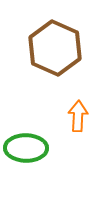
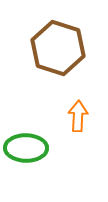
brown hexagon: moved 3 px right; rotated 6 degrees counterclockwise
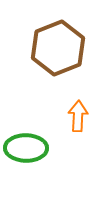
brown hexagon: rotated 20 degrees clockwise
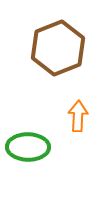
green ellipse: moved 2 px right, 1 px up
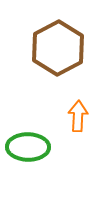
brown hexagon: rotated 6 degrees counterclockwise
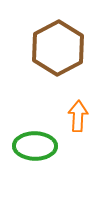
green ellipse: moved 7 px right, 1 px up
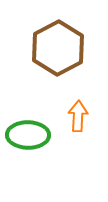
green ellipse: moved 7 px left, 11 px up
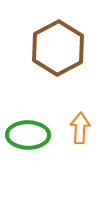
orange arrow: moved 2 px right, 12 px down
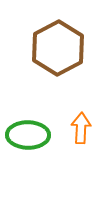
orange arrow: moved 1 px right
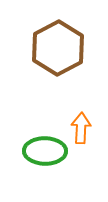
green ellipse: moved 17 px right, 16 px down
